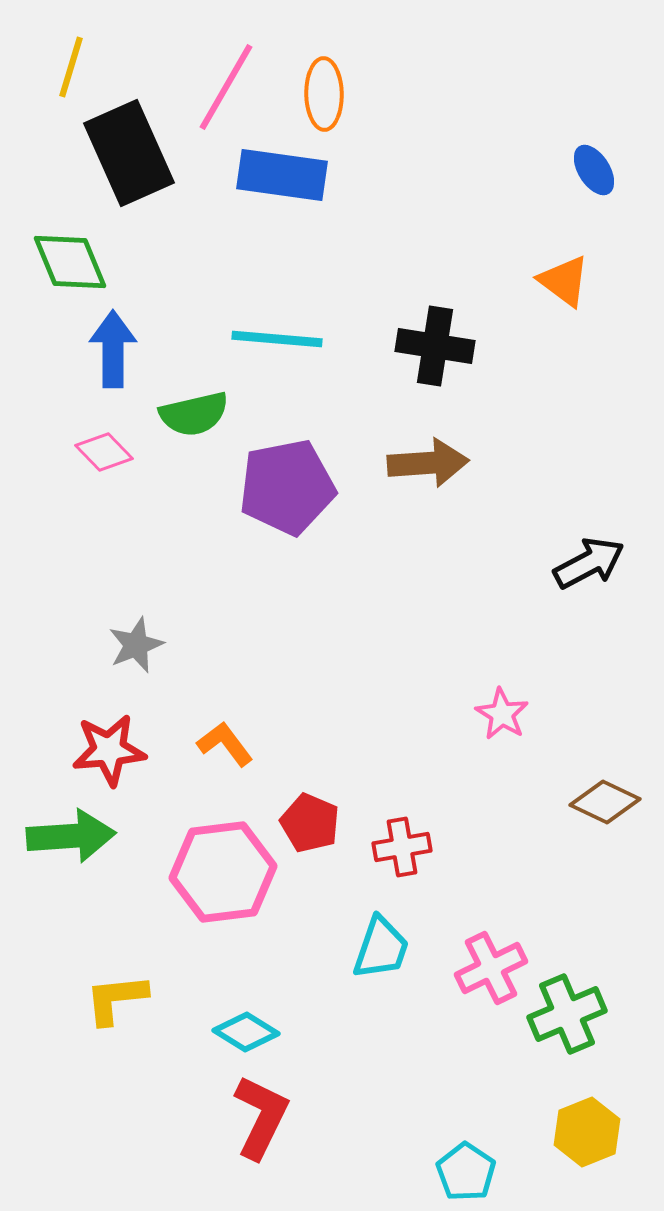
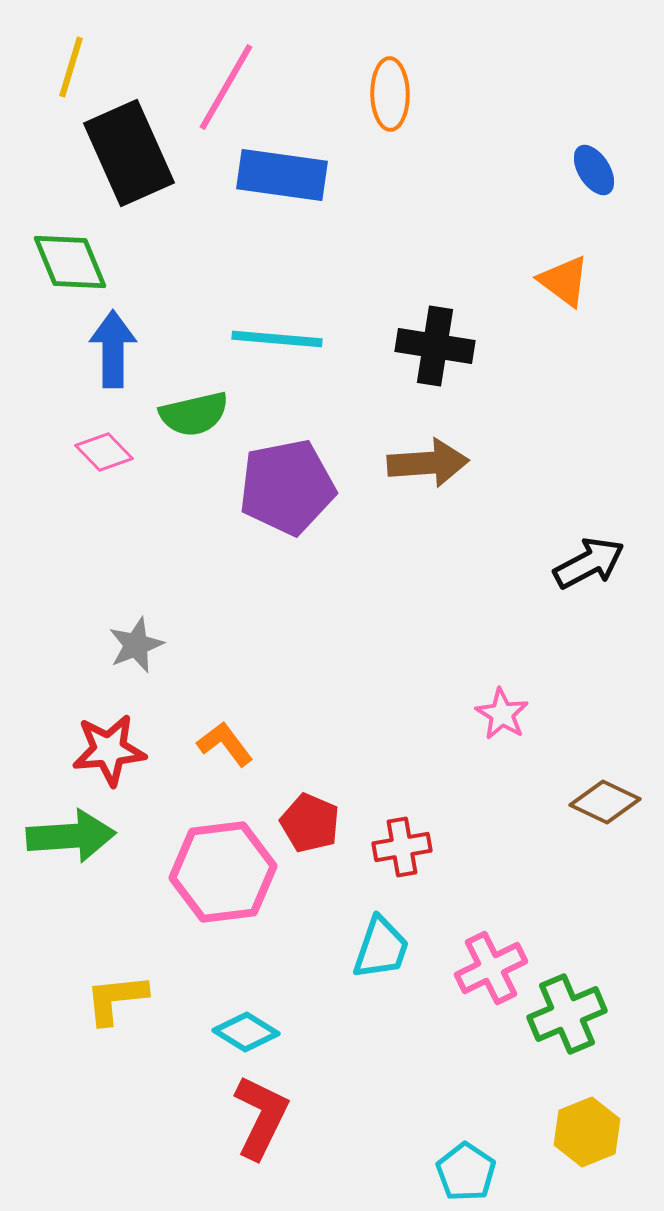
orange ellipse: moved 66 px right
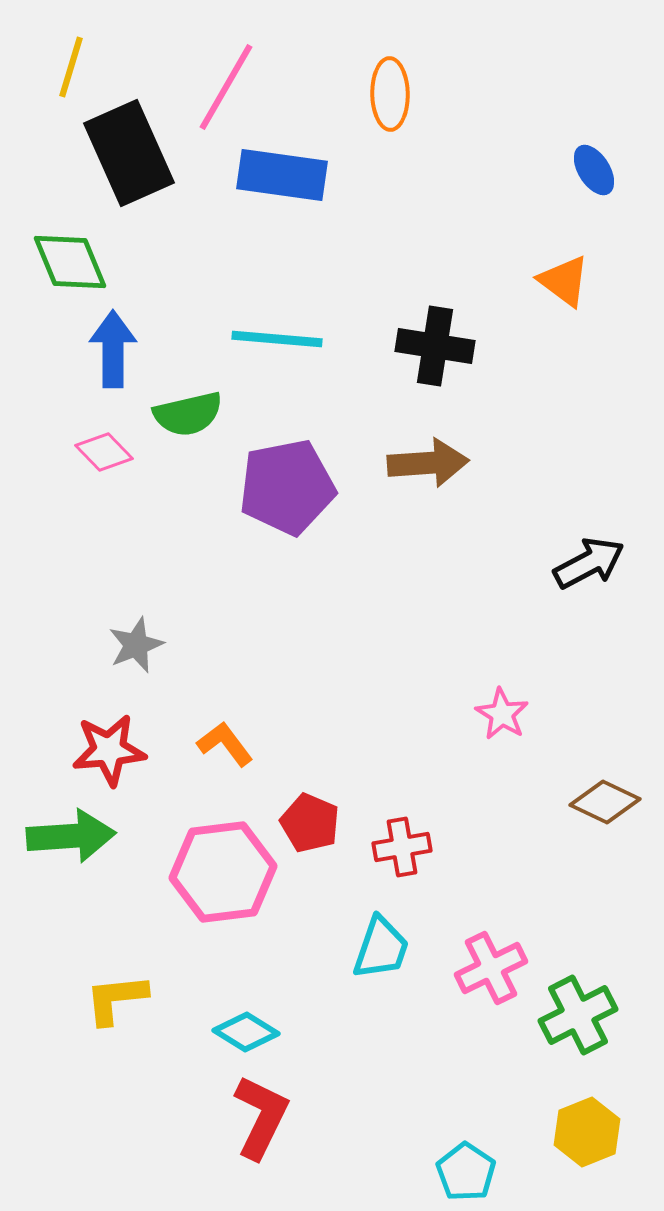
green semicircle: moved 6 px left
green cross: moved 11 px right, 1 px down; rotated 4 degrees counterclockwise
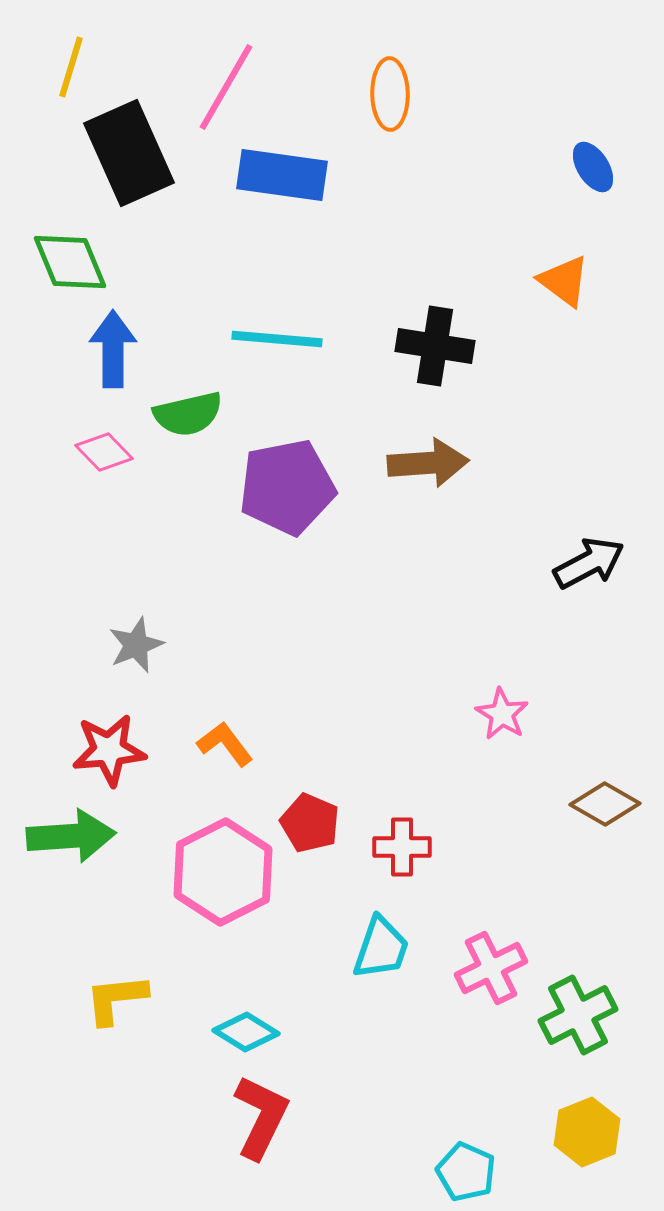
blue ellipse: moved 1 px left, 3 px up
brown diamond: moved 2 px down; rotated 4 degrees clockwise
red cross: rotated 10 degrees clockwise
pink hexagon: rotated 20 degrees counterclockwise
cyan pentagon: rotated 10 degrees counterclockwise
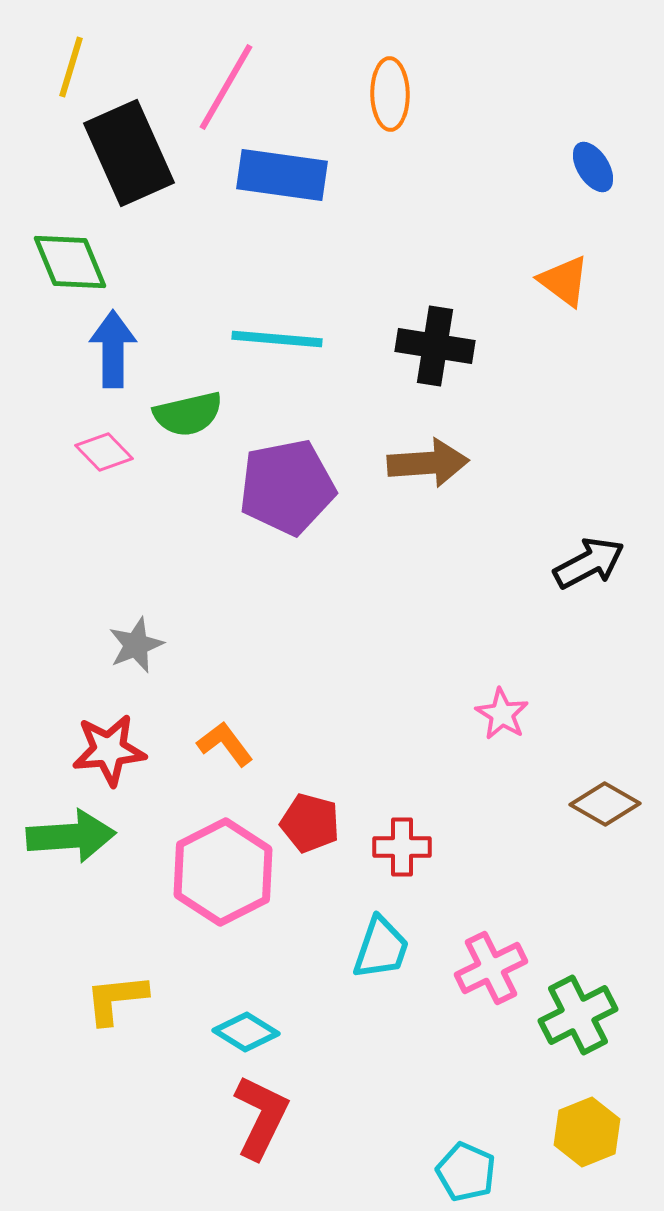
red pentagon: rotated 8 degrees counterclockwise
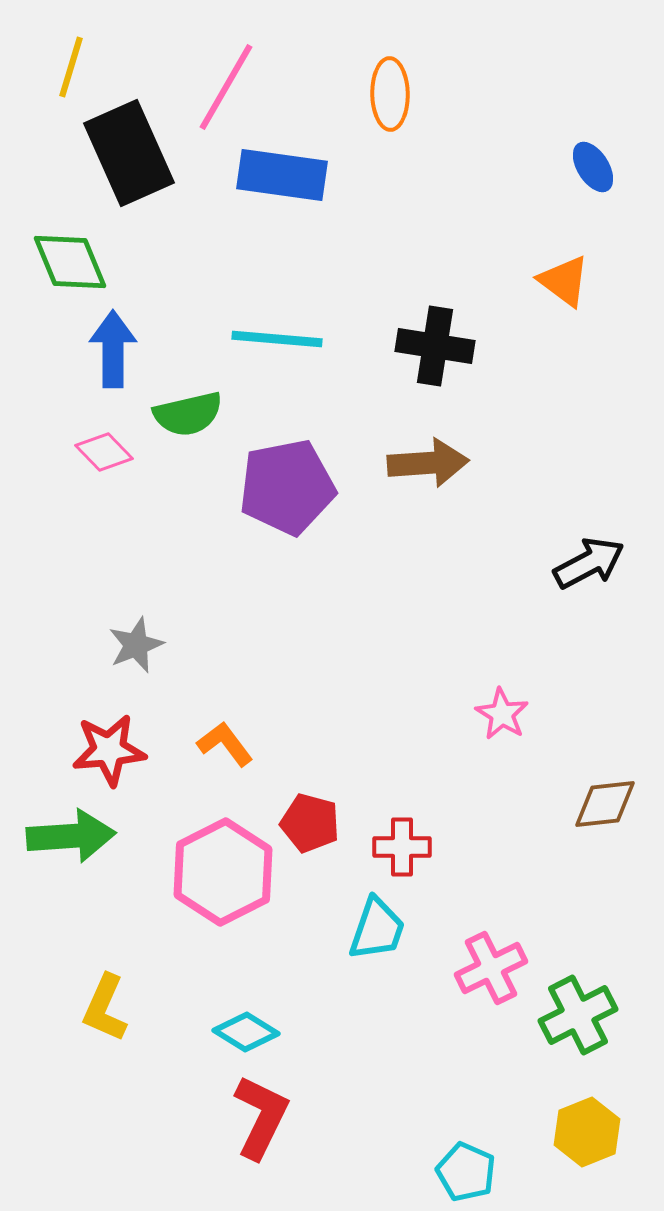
brown diamond: rotated 36 degrees counterclockwise
cyan trapezoid: moved 4 px left, 19 px up
yellow L-shape: moved 11 px left, 9 px down; rotated 60 degrees counterclockwise
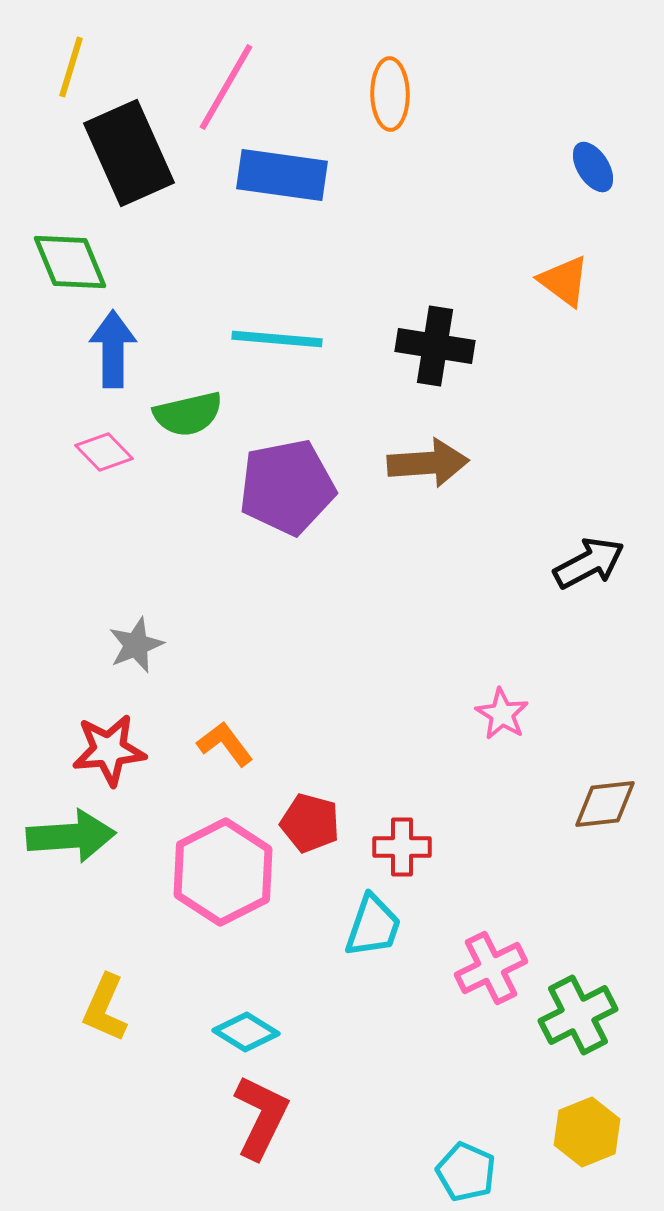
cyan trapezoid: moved 4 px left, 3 px up
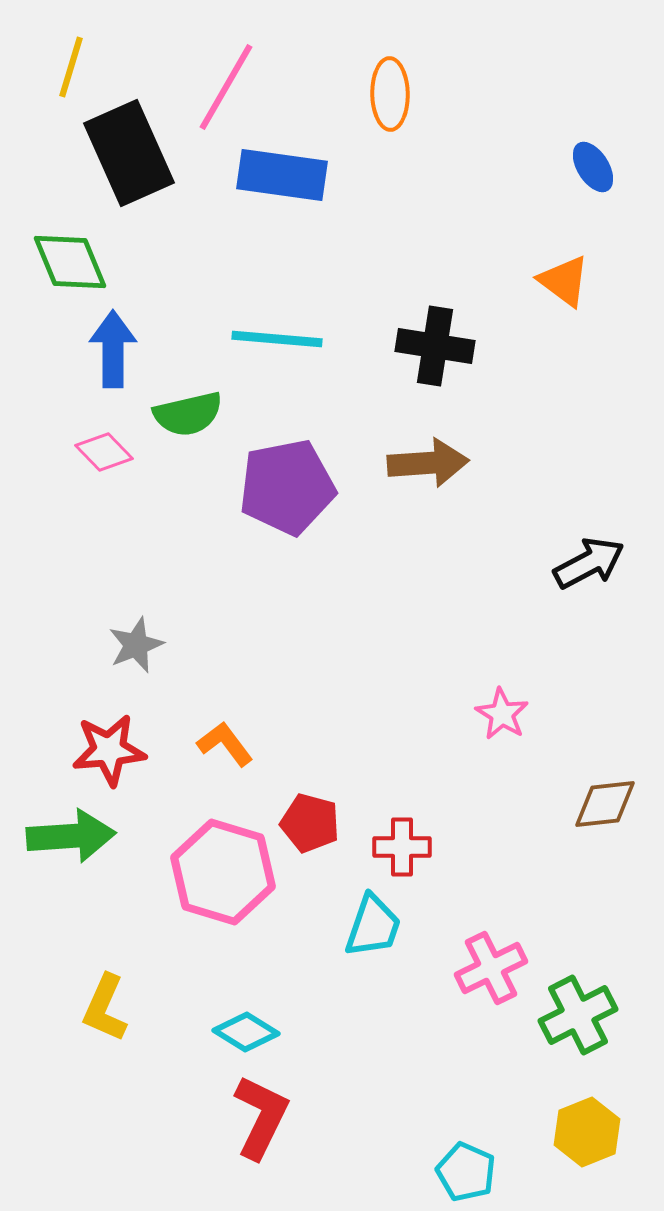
pink hexagon: rotated 16 degrees counterclockwise
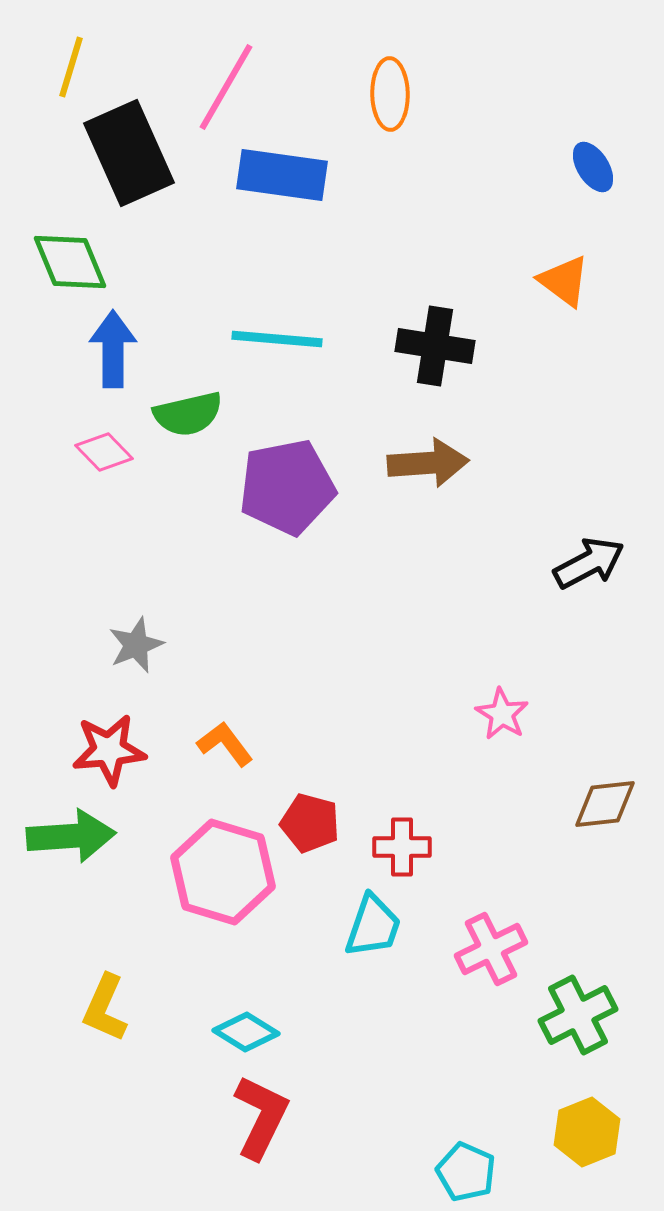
pink cross: moved 19 px up
